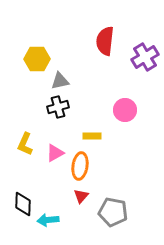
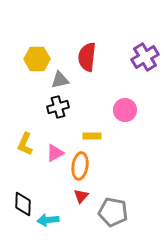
red semicircle: moved 18 px left, 16 px down
gray triangle: moved 1 px up
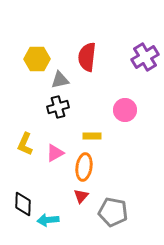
orange ellipse: moved 4 px right, 1 px down
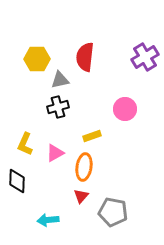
red semicircle: moved 2 px left
pink circle: moved 1 px up
yellow rectangle: rotated 18 degrees counterclockwise
black diamond: moved 6 px left, 23 px up
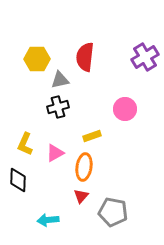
black diamond: moved 1 px right, 1 px up
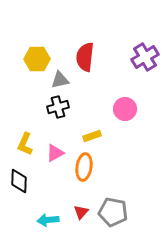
black diamond: moved 1 px right, 1 px down
red triangle: moved 16 px down
